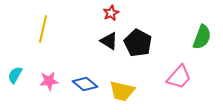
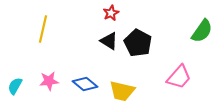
green semicircle: moved 6 px up; rotated 15 degrees clockwise
cyan semicircle: moved 11 px down
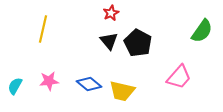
black triangle: rotated 18 degrees clockwise
blue diamond: moved 4 px right
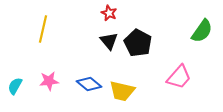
red star: moved 2 px left; rotated 21 degrees counterclockwise
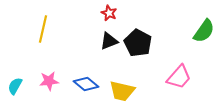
green semicircle: moved 2 px right
black triangle: rotated 48 degrees clockwise
blue diamond: moved 3 px left
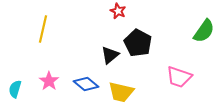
red star: moved 9 px right, 2 px up
black triangle: moved 1 px right, 14 px down; rotated 18 degrees counterclockwise
pink trapezoid: rotated 68 degrees clockwise
pink star: rotated 30 degrees counterclockwise
cyan semicircle: moved 3 px down; rotated 12 degrees counterclockwise
yellow trapezoid: moved 1 px left, 1 px down
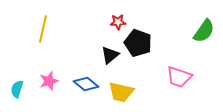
red star: moved 11 px down; rotated 28 degrees counterclockwise
black pentagon: rotated 8 degrees counterclockwise
pink star: rotated 18 degrees clockwise
cyan semicircle: moved 2 px right
